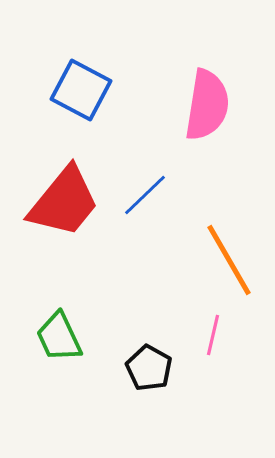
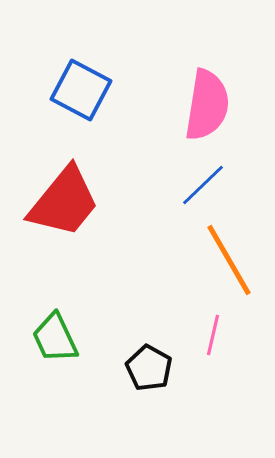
blue line: moved 58 px right, 10 px up
green trapezoid: moved 4 px left, 1 px down
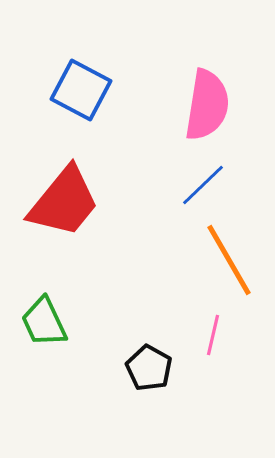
green trapezoid: moved 11 px left, 16 px up
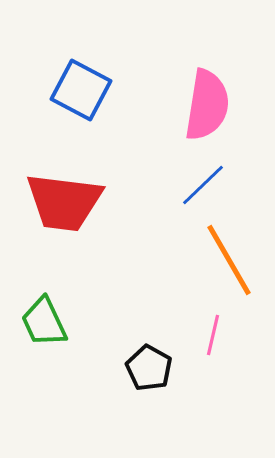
red trapezoid: rotated 58 degrees clockwise
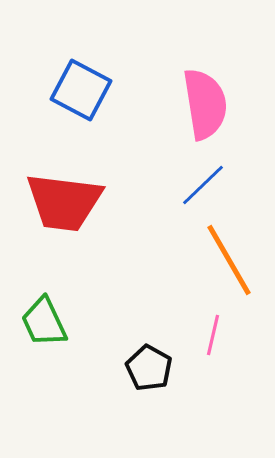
pink semicircle: moved 2 px left, 1 px up; rotated 18 degrees counterclockwise
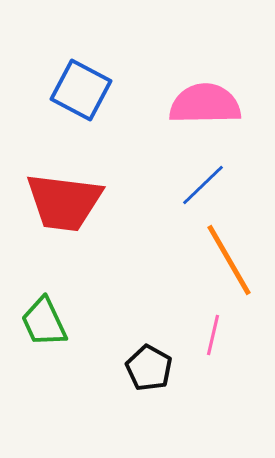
pink semicircle: rotated 82 degrees counterclockwise
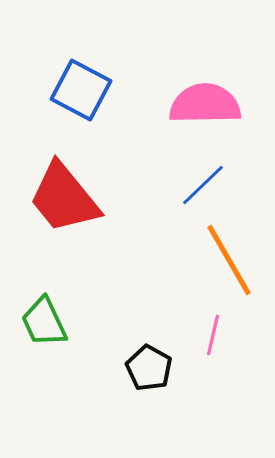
red trapezoid: moved 4 px up; rotated 44 degrees clockwise
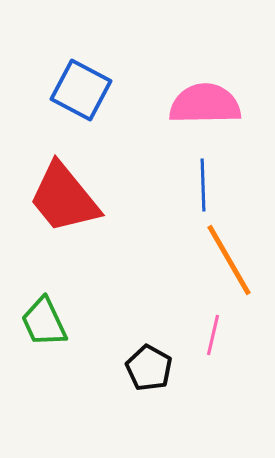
blue line: rotated 48 degrees counterclockwise
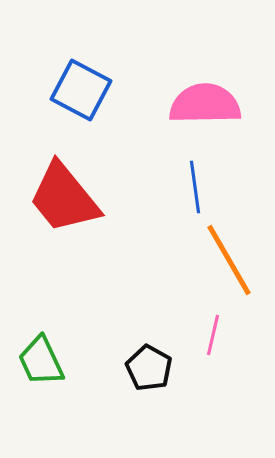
blue line: moved 8 px left, 2 px down; rotated 6 degrees counterclockwise
green trapezoid: moved 3 px left, 39 px down
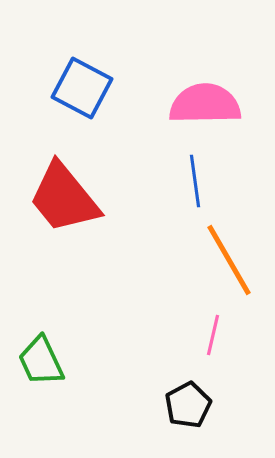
blue square: moved 1 px right, 2 px up
blue line: moved 6 px up
black pentagon: moved 39 px right, 37 px down; rotated 15 degrees clockwise
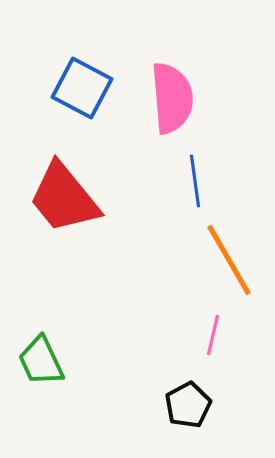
pink semicircle: moved 33 px left, 6 px up; rotated 86 degrees clockwise
